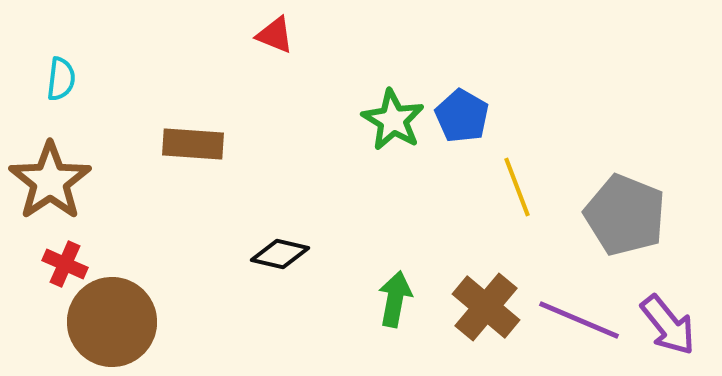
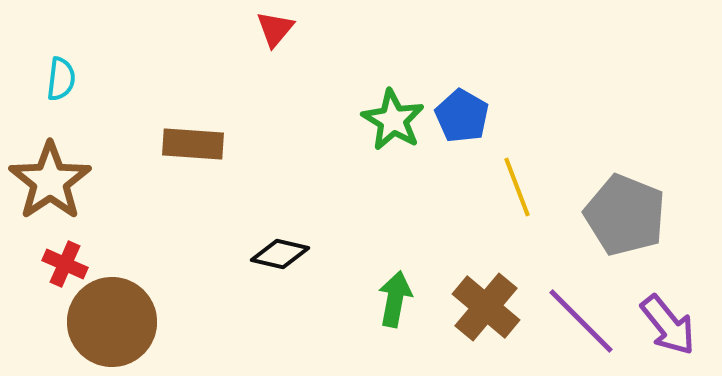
red triangle: moved 6 px up; rotated 48 degrees clockwise
purple line: moved 2 px right, 1 px down; rotated 22 degrees clockwise
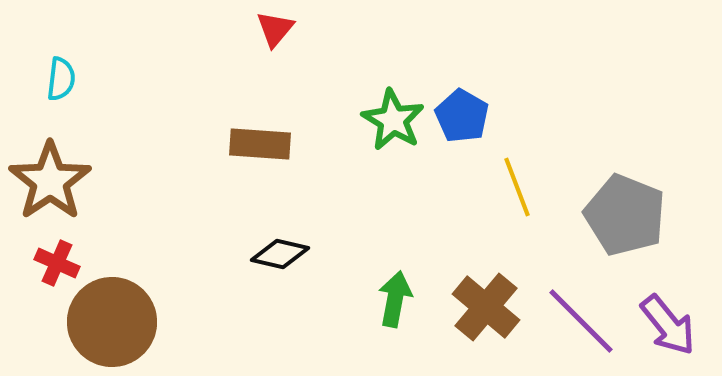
brown rectangle: moved 67 px right
red cross: moved 8 px left, 1 px up
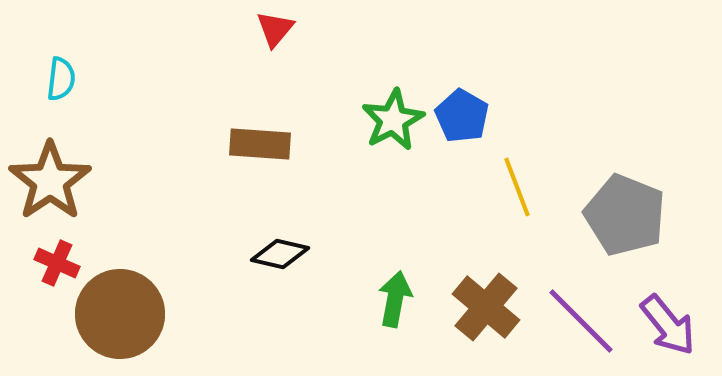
green star: rotated 14 degrees clockwise
brown circle: moved 8 px right, 8 px up
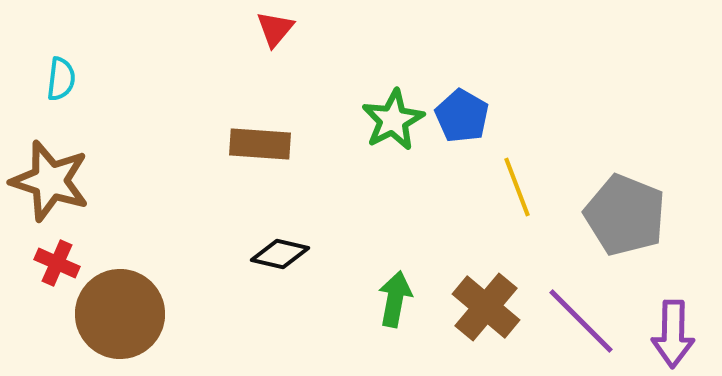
brown star: rotated 20 degrees counterclockwise
purple arrow: moved 5 px right, 9 px down; rotated 40 degrees clockwise
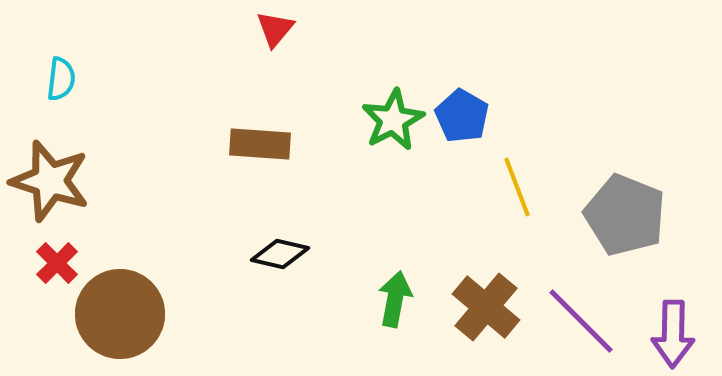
red cross: rotated 21 degrees clockwise
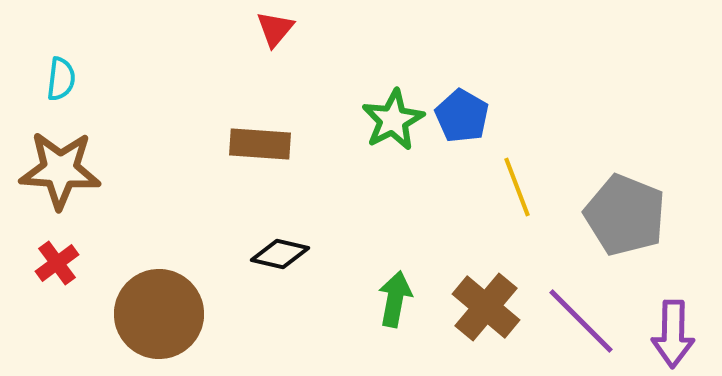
brown star: moved 10 px right, 11 px up; rotated 14 degrees counterclockwise
red cross: rotated 9 degrees clockwise
brown circle: moved 39 px right
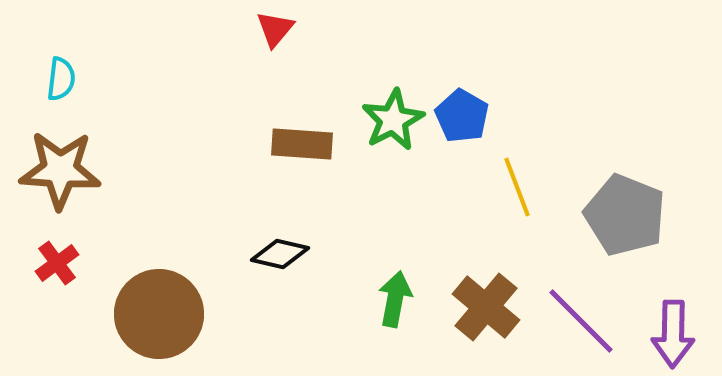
brown rectangle: moved 42 px right
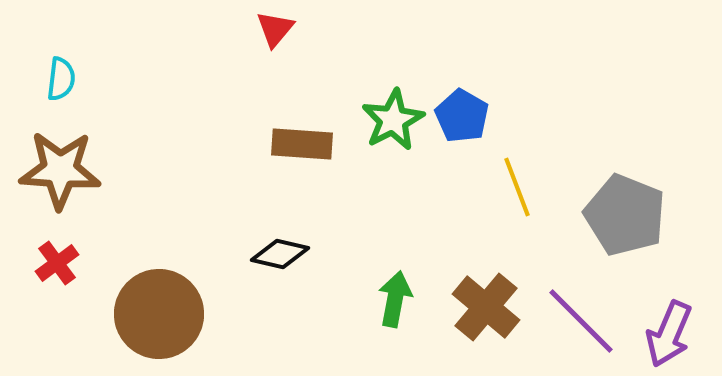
purple arrow: moved 4 px left; rotated 22 degrees clockwise
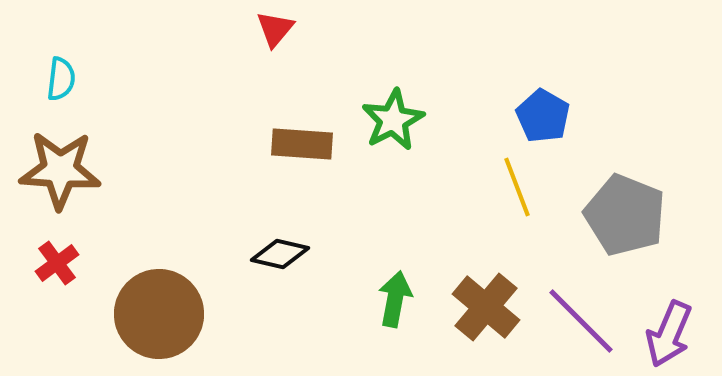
blue pentagon: moved 81 px right
